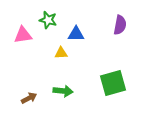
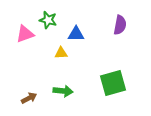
pink triangle: moved 2 px right, 1 px up; rotated 12 degrees counterclockwise
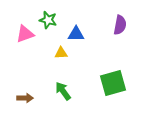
green arrow: rotated 132 degrees counterclockwise
brown arrow: moved 4 px left; rotated 28 degrees clockwise
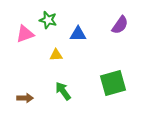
purple semicircle: rotated 24 degrees clockwise
blue triangle: moved 2 px right
yellow triangle: moved 5 px left, 2 px down
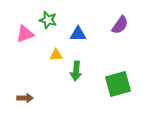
green square: moved 5 px right, 1 px down
green arrow: moved 13 px right, 20 px up; rotated 138 degrees counterclockwise
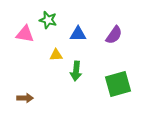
purple semicircle: moved 6 px left, 10 px down
pink triangle: rotated 30 degrees clockwise
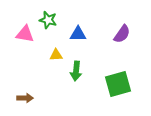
purple semicircle: moved 8 px right, 1 px up
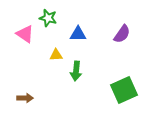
green star: moved 2 px up
pink triangle: rotated 24 degrees clockwise
green square: moved 6 px right, 6 px down; rotated 8 degrees counterclockwise
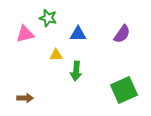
pink triangle: rotated 48 degrees counterclockwise
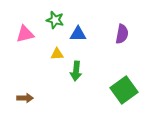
green star: moved 7 px right, 2 px down
purple semicircle: rotated 24 degrees counterclockwise
yellow triangle: moved 1 px right, 1 px up
green square: rotated 12 degrees counterclockwise
